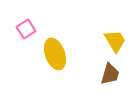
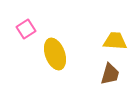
yellow trapezoid: rotated 55 degrees counterclockwise
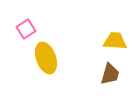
yellow ellipse: moved 9 px left, 4 px down
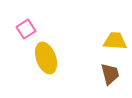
brown trapezoid: rotated 30 degrees counterclockwise
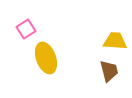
brown trapezoid: moved 1 px left, 3 px up
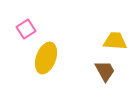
yellow ellipse: rotated 40 degrees clockwise
brown trapezoid: moved 4 px left; rotated 15 degrees counterclockwise
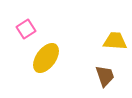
yellow ellipse: rotated 16 degrees clockwise
brown trapezoid: moved 5 px down; rotated 10 degrees clockwise
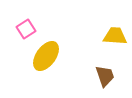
yellow trapezoid: moved 5 px up
yellow ellipse: moved 2 px up
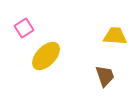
pink square: moved 2 px left, 1 px up
yellow ellipse: rotated 8 degrees clockwise
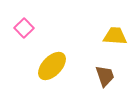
pink square: rotated 12 degrees counterclockwise
yellow ellipse: moved 6 px right, 10 px down
